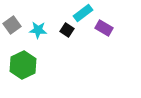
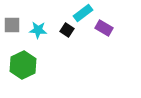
gray square: rotated 36 degrees clockwise
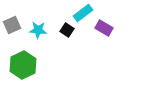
gray square: rotated 24 degrees counterclockwise
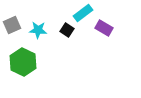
green hexagon: moved 3 px up; rotated 8 degrees counterclockwise
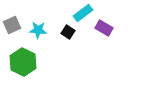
black square: moved 1 px right, 2 px down
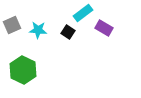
green hexagon: moved 8 px down
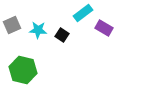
black square: moved 6 px left, 3 px down
green hexagon: rotated 12 degrees counterclockwise
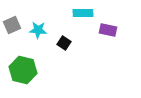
cyan rectangle: rotated 36 degrees clockwise
purple rectangle: moved 4 px right, 2 px down; rotated 18 degrees counterclockwise
black square: moved 2 px right, 8 px down
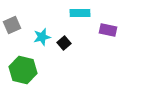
cyan rectangle: moved 3 px left
cyan star: moved 4 px right, 7 px down; rotated 18 degrees counterclockwise
black square: rotated 16 degrees clockwise
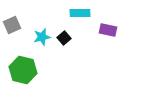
black square: moved 5 px up
